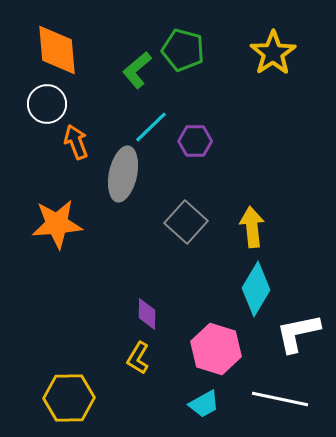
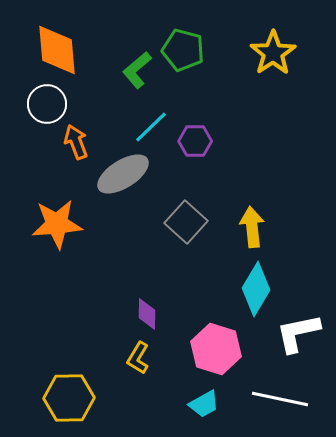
gray ellipse: rotated 46 degrees clockwise
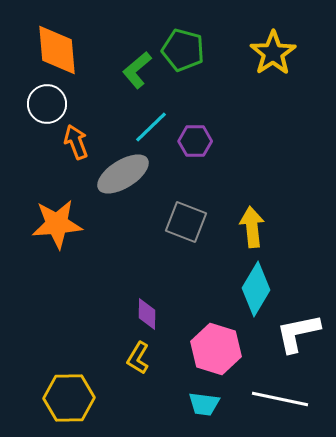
gray square: rotated 21 degrees counterclockwise
cyan trapezoid: rotated 36 degrees clockwise
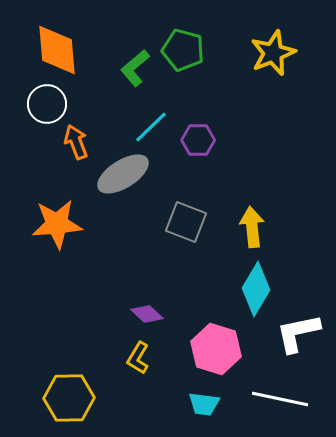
yellow star: rotated 12 degrees clockwise
green L-shape: moved 2 px left, 2 px up
purple hexagon: moved 3 px right, 1 px up
purple diamond: rotated 48 degrees counterclockwise
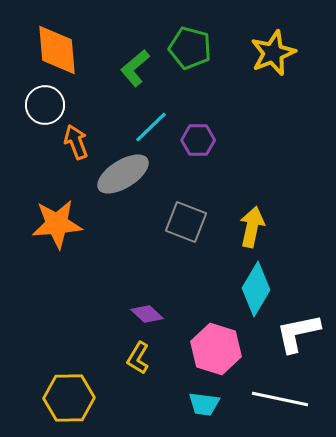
green pentagon: moved 7 px right, 2 px up
white circle: moved 2 px left, 1 px down
yellow arrow: rotated 18 degrees clockwise
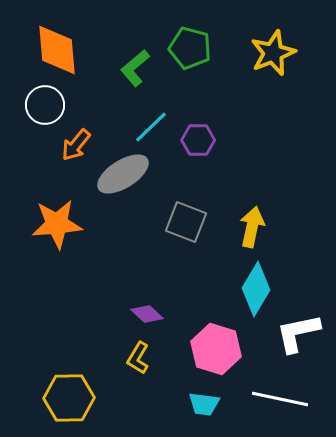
orange arrow: moved 3 px down; rotated 120 degrees counterclockwise
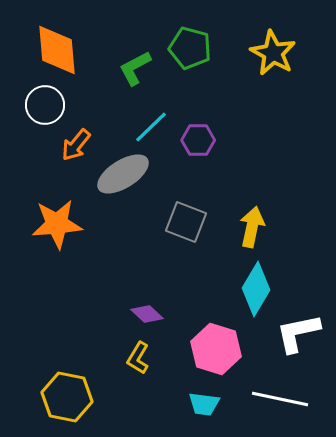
yellow star: rotated 21 degrees counterclockwise
green L-shape: rotated 12 degrees clockwise
yellow hexagon: moved 2 px left, 1 px up; rotated 12 degrees clockwise
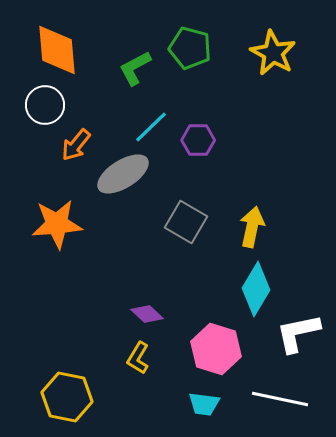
gray square: rotated 9 degrees clockwise
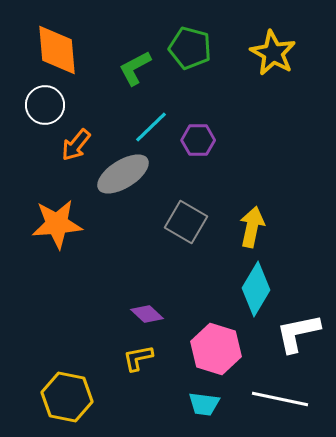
yellow L-shape: rotated 48 degrees clockwise
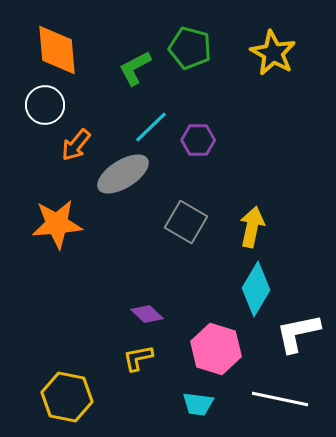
cyan trapezoid: moved 6 px left
